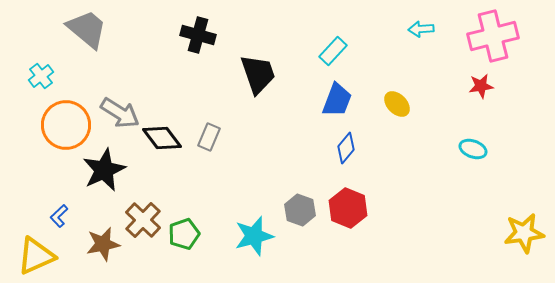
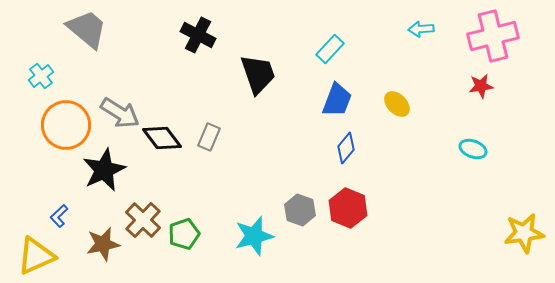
black cross: rotated 12 degrees clockwise
cyan rectangle: moved 3 px left, 2 px up
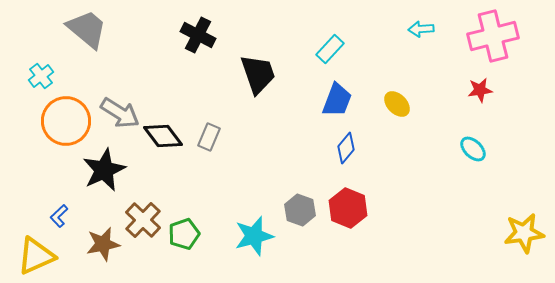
red star: moved 1 px left, 4 px down
orange circle: moved 4 px up
black diamond: moved 1 px right, 2 px up
cyan ellipse: rotated 24 degrees clockwise
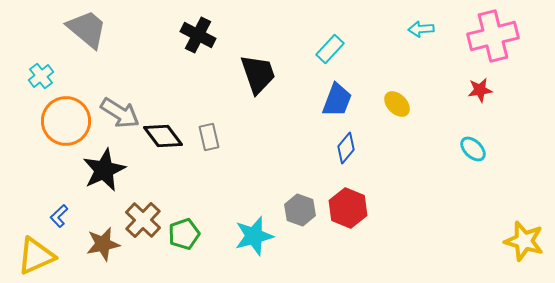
gray rectangle: rotated 36 degrees counterclockwise
yellow star: moved 8 px down; rotated 24 degrees clockwise
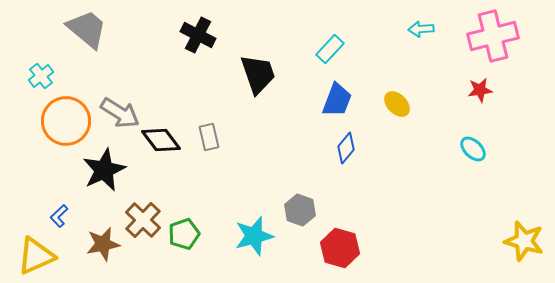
black diamond: moved 2 px left, 4 px down
red hexagon: moved 8 px left, 40 px down; rotated 6 degrees counterclockwise
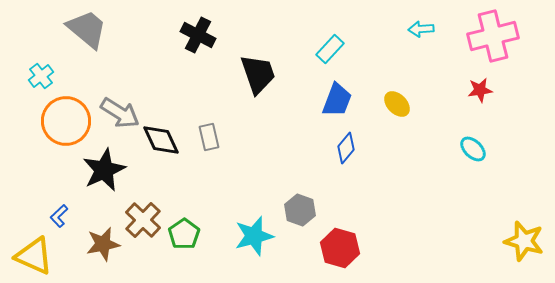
black diamond: rotated 12 degrees clockwise
green pentagon: rotated 16 degrees counterclockwise
yellow triangle: moved 2 px left; rotated 48 degrees clockwise
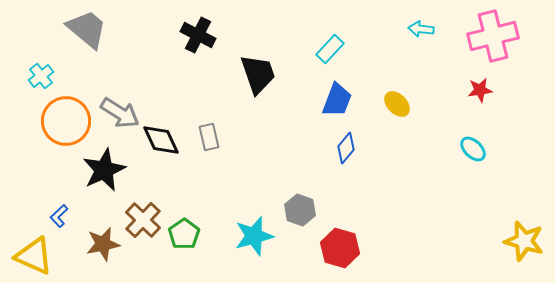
cyan arrow: rotated 10 degrees clockwise
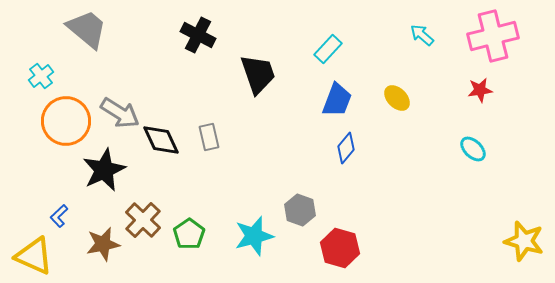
cyan arrow: moved 1 px right, 6 px down; rotated 35 degrees clockwise
cyan rectangle: moved 2 px left
yellow ellipse: moved 6 px up
green pentagon: moved 5 px right
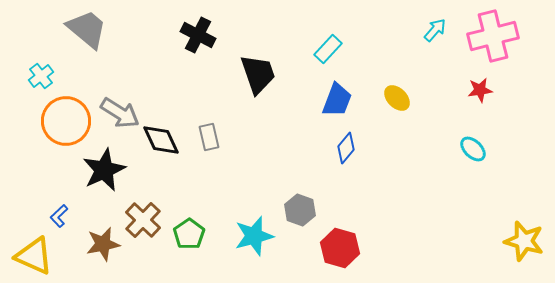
cyan arrow: moved 13 px right, 5 px up; rotated 90 degrees clockwise
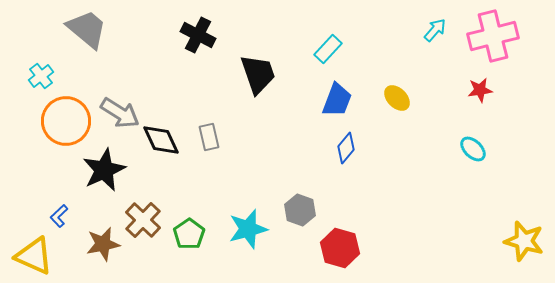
cyan star: moved 6 px left, 7 px up
